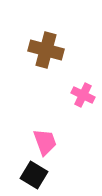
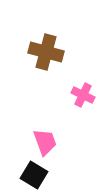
brown cross: moved 2 px down
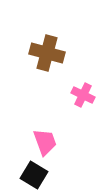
brown cross: moved 1 px right, 1 px down
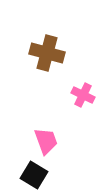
pink trapezoid: moved 1 px right, 1 px up
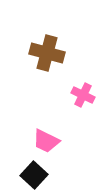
pink trapezoid: rotated 136 degrees clockwise
black square: rotated 12 degrees clockwise
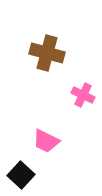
black square: moved 13 px left
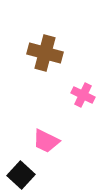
brown cross: moved 2 px left
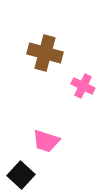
pink cross: moved 9 px up
pink trapezoid: rotated 8 degrees counterclockwise
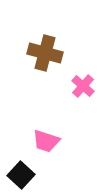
pink cross: rotated 15 degrees clockwise
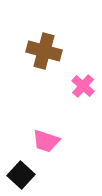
brown cross: moved 1 px left, 2 px up
